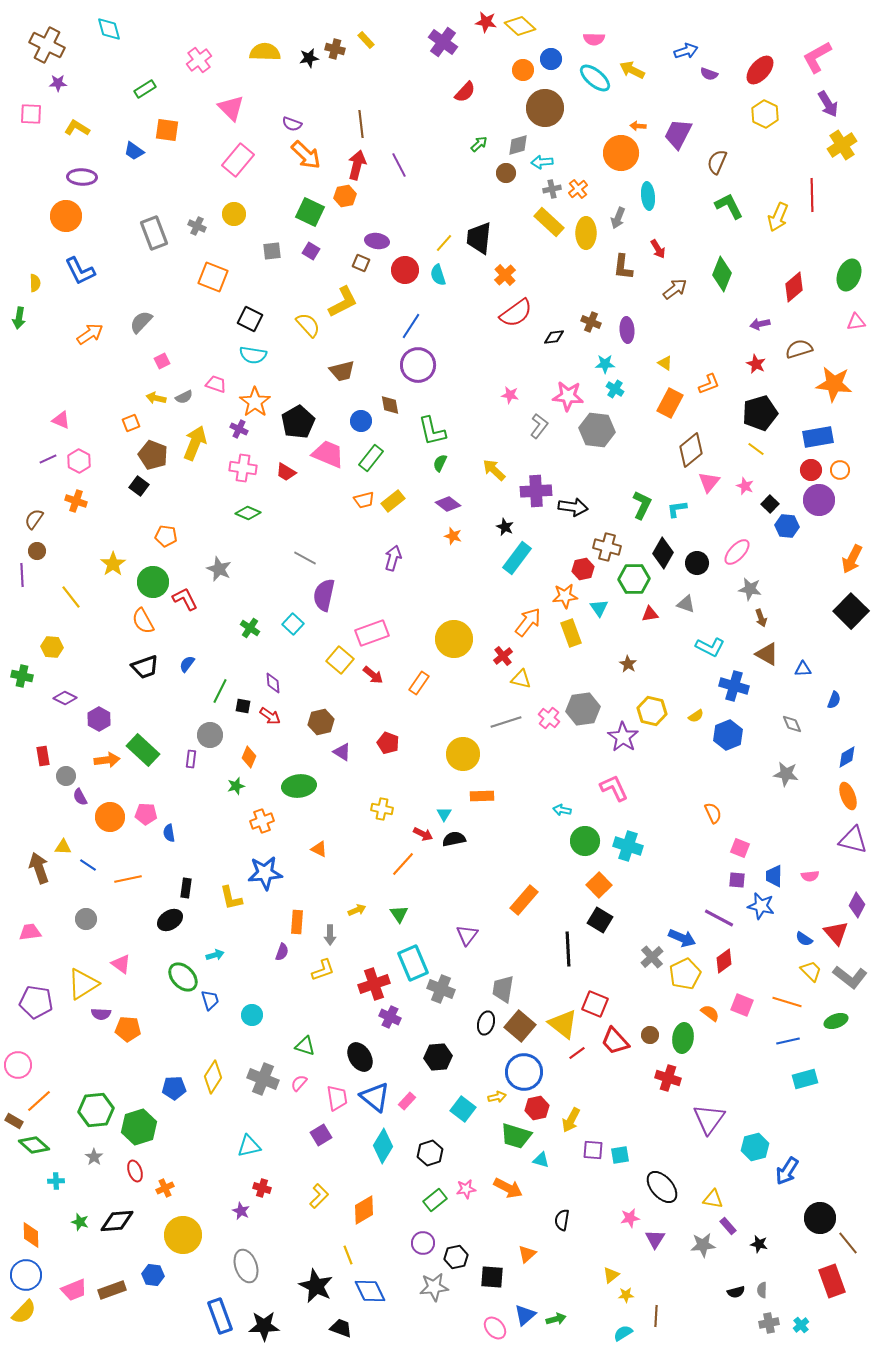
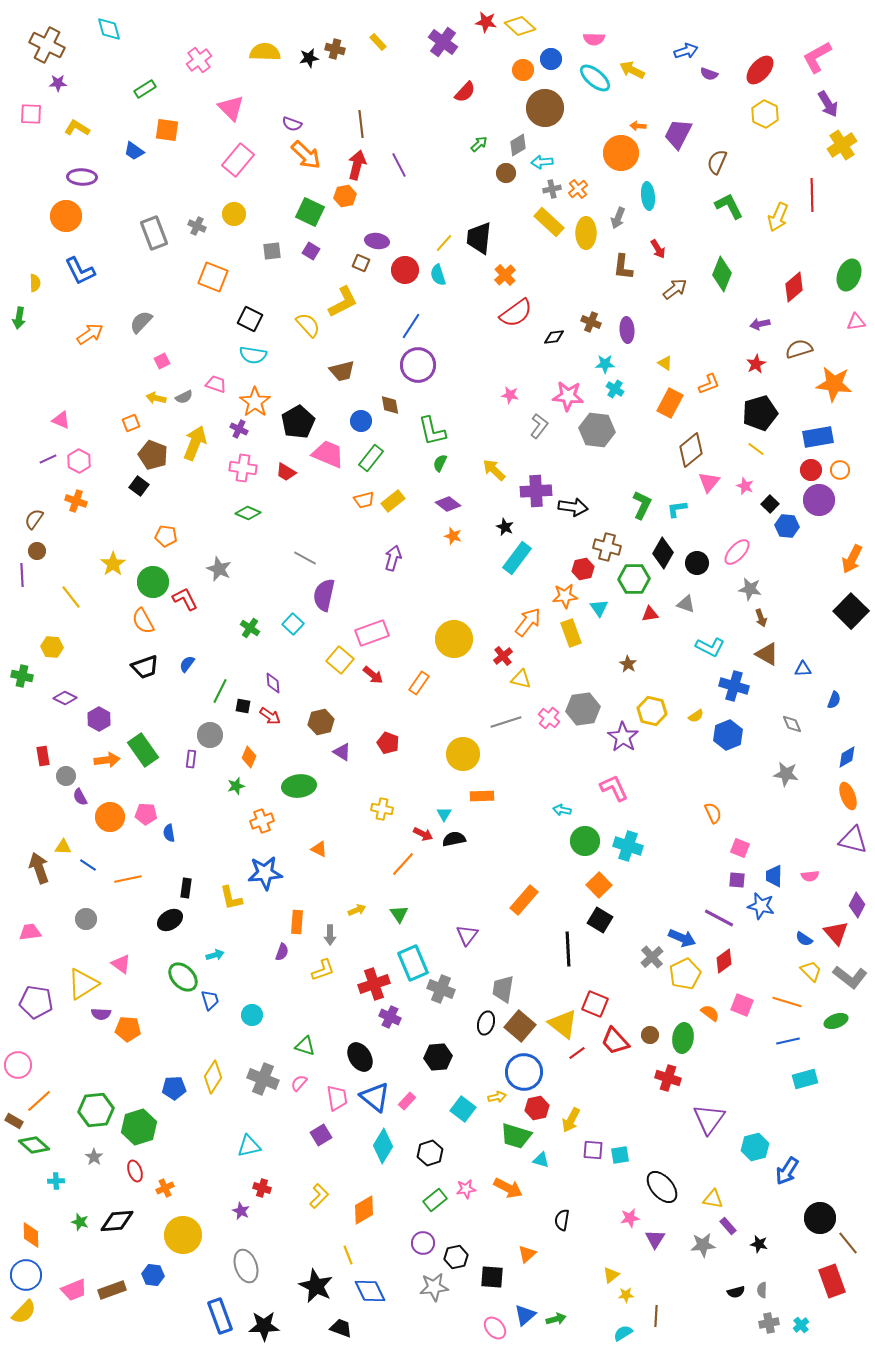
yellow rectangle at (366, 40): moved 12 px right, 2 px down
gray diamond at (518, 145): rotated 15 degrees counterclockwise
red star at (756, 364): rotated 18 degrees clockwise
green rectangle at (143, 750): rotated 12 degrees clockwise
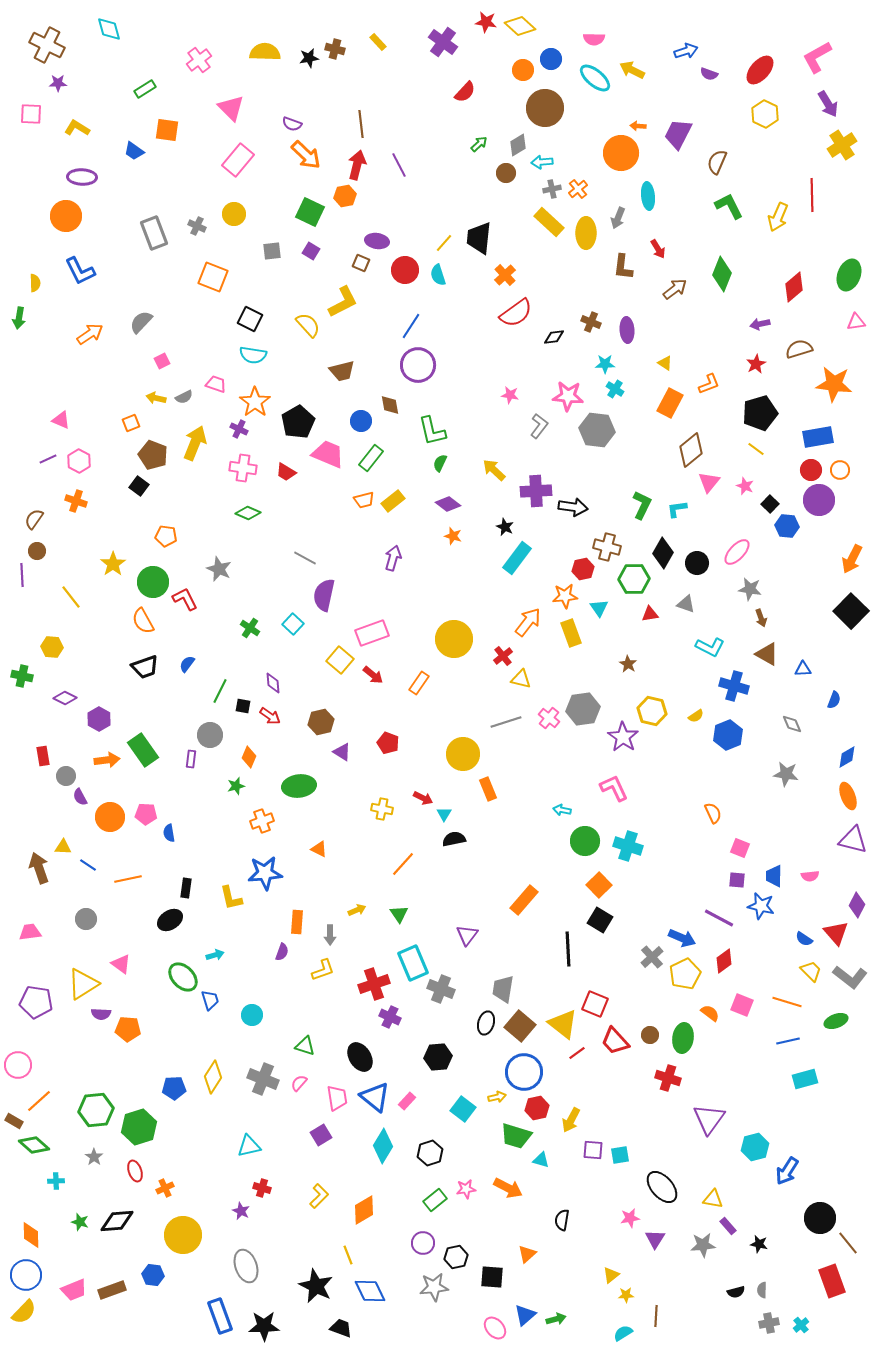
orange rectangle at (482, 796): moved 6 px right, 7 px up; rotated 70 degrees clockwise
red arrow at (423, 834): moved 36 px up
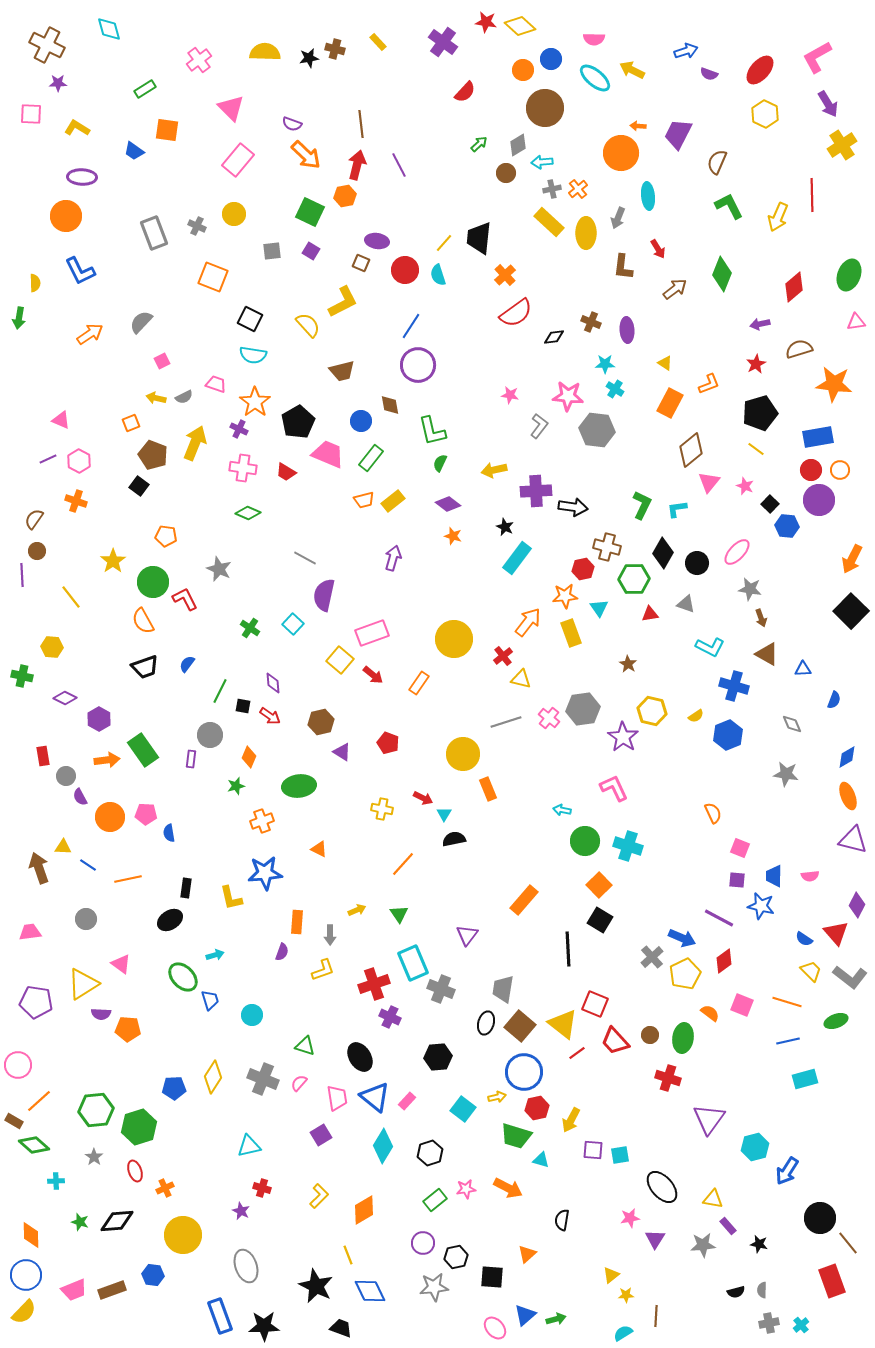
yellow arrow at (494, 470): rotated 55 degrees counterclockwise
yellow star at (113, 564): moved 3 px up
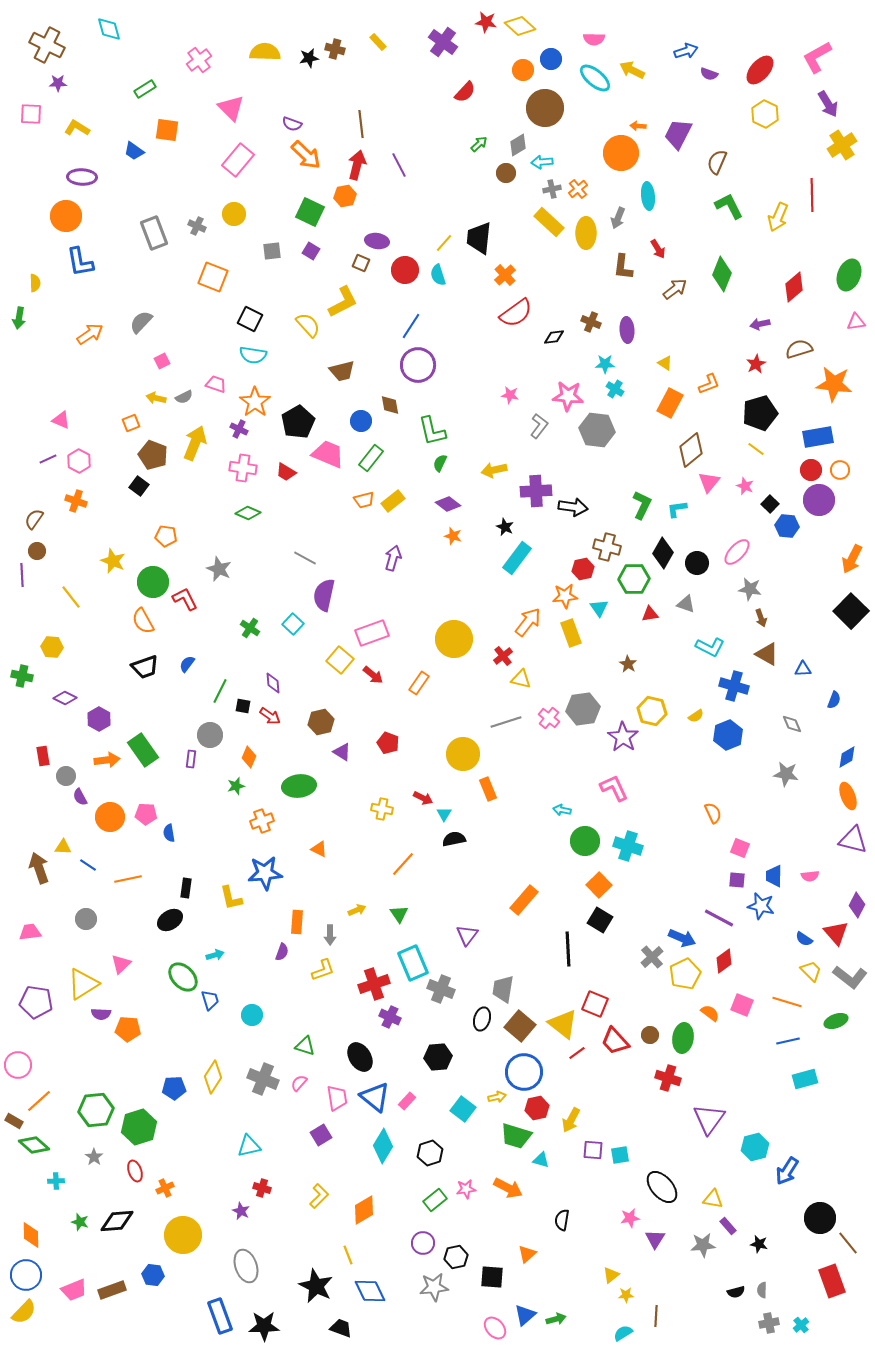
blue L-shape at (80, 271): moved 9 px up; rotated 16 degrees clockwise
yellow star at (113, 561): rotated 15 degrees counterclockwise
pink triangle at (121, 964): rotated 40 degrees clockwise
black ellipse at (486, 1023): moved 4 px left, 4 px up
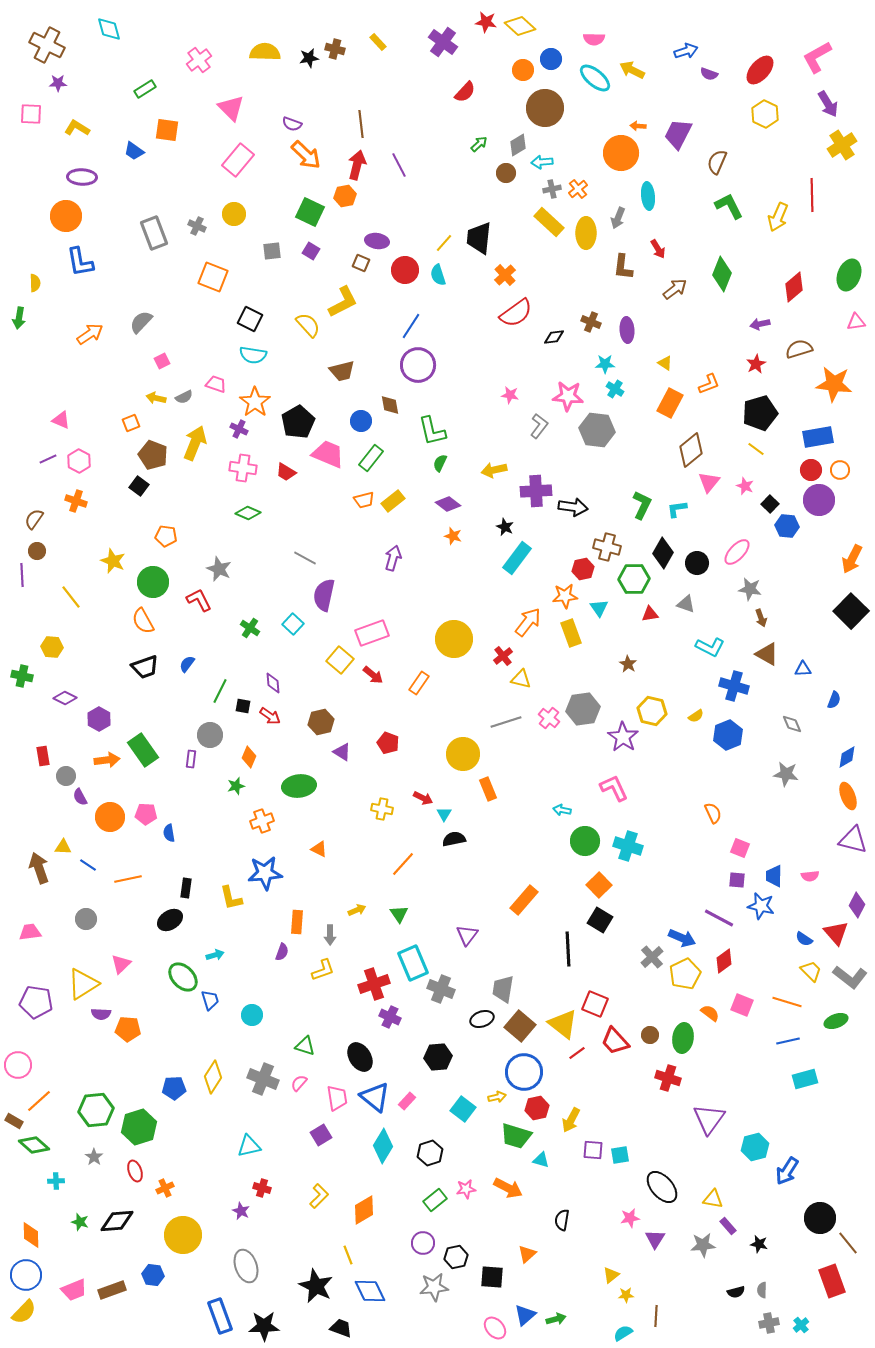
red L-shape at (185, 599): moved 14 px right, 1 px down
black ellipse at (482, 1019): rotated 55 degrees clockwise
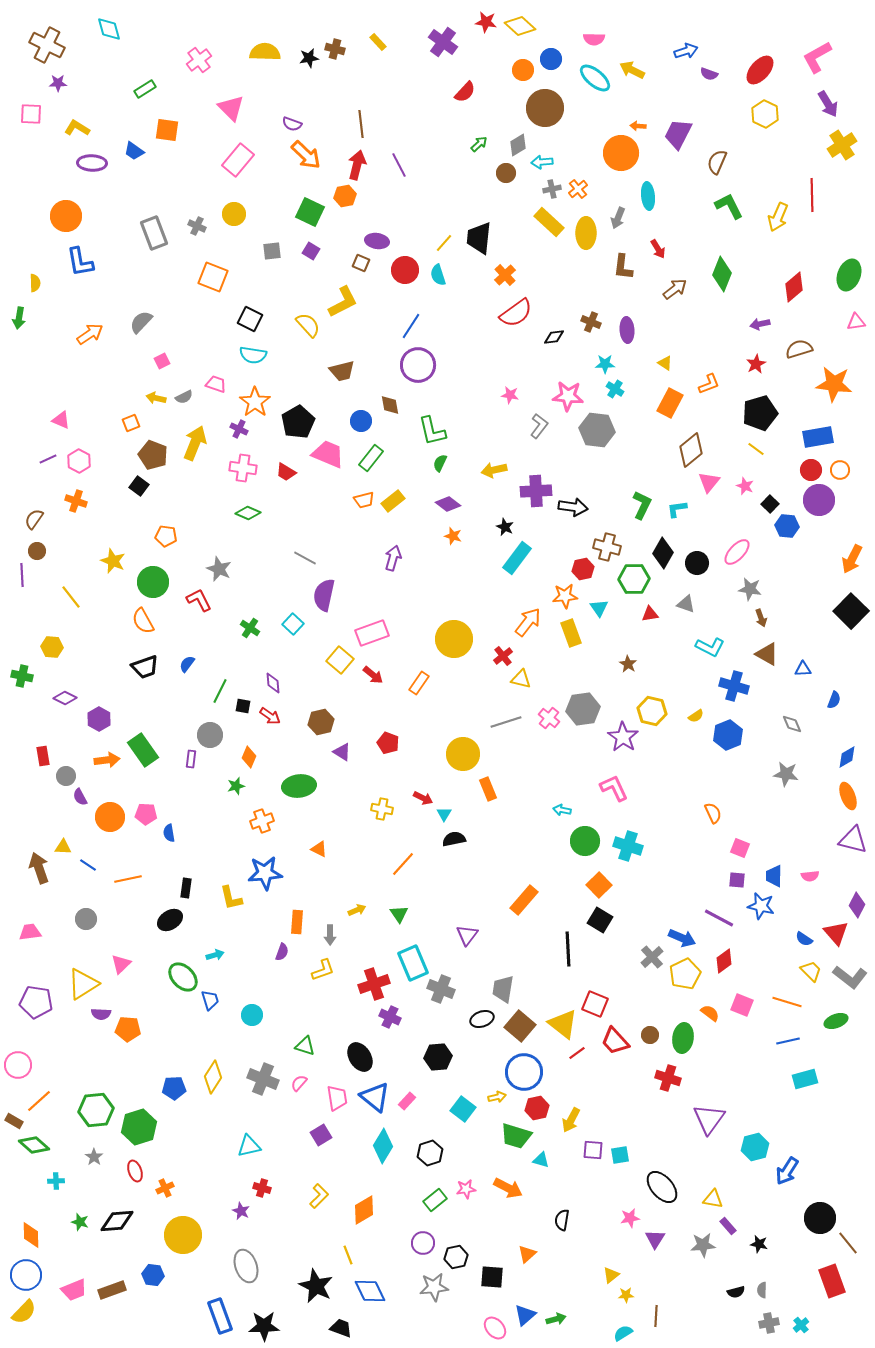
purple ellipse at (82, 177): moved 10 px right, 14 px up
